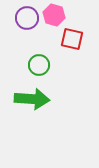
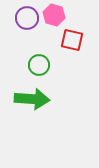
red square: moved 1 px down
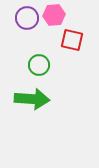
pink hexagon: rotated 20 degrees counterclockwise
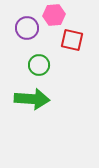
purple circle: moved 10 px down
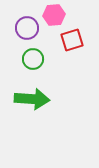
red square: rotated 30 degrees counterclockwise
green circle: moved 6 px left, 6 px up
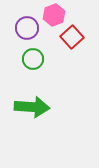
pink hexagon: rotated 15 degrees counterclockwise
red square: moved 3 px up; rotated 25 degrees counterclockwise
green arrow: moved 8 px down
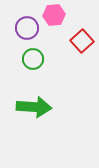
pink hexagon: rotated 15 degrees clockwise
red square: moved 10 px right, 4 px down
green arrow: moved 2 px right
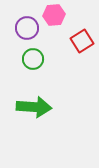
red square: rotated 10 degrees clockwise
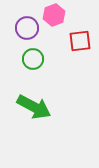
pink hexagon: rotated 15 degrees counterclockwise
red square: moved 2 px left; rotated 25 degrees clockwise
green arrow: rotated 24 degrees clockwise
